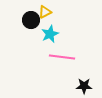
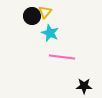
yellow triangle: rotated 24 degrees counterclockwise
black circle: moved 1 px right, 4 px up
cyan star: moved 1 px up; rotated 24 degrees counterclockwise
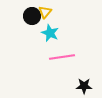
pink line: rotated 15 degrees counterclockwise
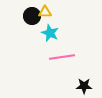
yellow triangle: rotated 48 degrees clockwise
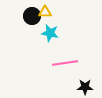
cyan star: rotated 12 degrees counterclockwise
pink line: moved 3 px right, 6 px down
black star: moved 1 px right, 1 px down
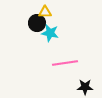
black circle: moved 5 px right, 7 px down
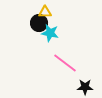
black circle: moved 2 px right
pink line: rotated 45 degrees clockwise
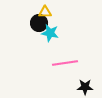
pink line: rotated 45 degrees counterclockwise
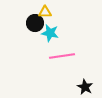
black circle: moved 4 px left
pink line: moved 3 px left, 7 px up
black star: rotated 28 degrees clockwise
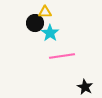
cyan star: rotated 24 degrees clockwise
